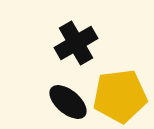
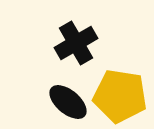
yellow pentagon: rotated 16 degrees clockwise
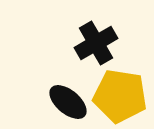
black cross: moved 20 px right
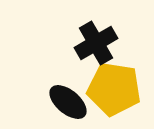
yellow pentagon: moved 6 px left, 7 px up
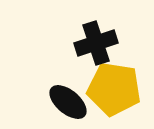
black cross: rotated 12 degrees clockwise
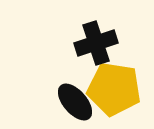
black ellipse: moved 7 px right; rotated 9 degrees clockwise
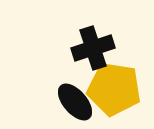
black cross: moved 3 px left, 5 px down
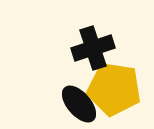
black ellipse: moved 4 px right, 2 px down
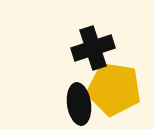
black ellipse: rotated 33 degrees clockwise
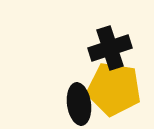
black cross: moved 17 px right
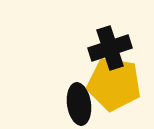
yellow pentagon: moved 5 px up
